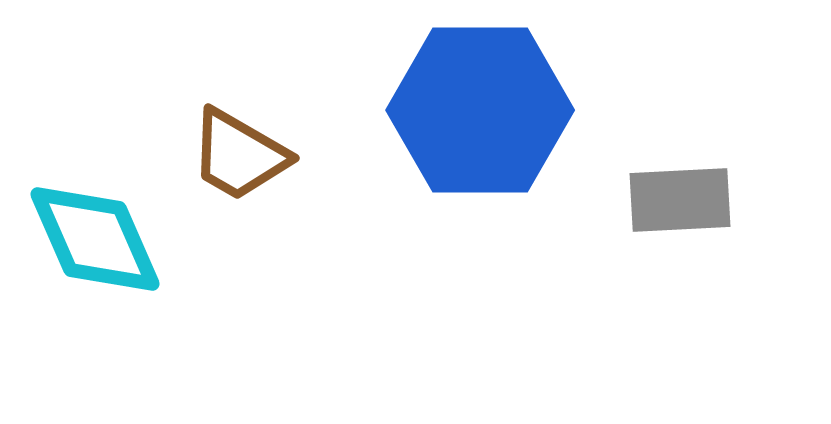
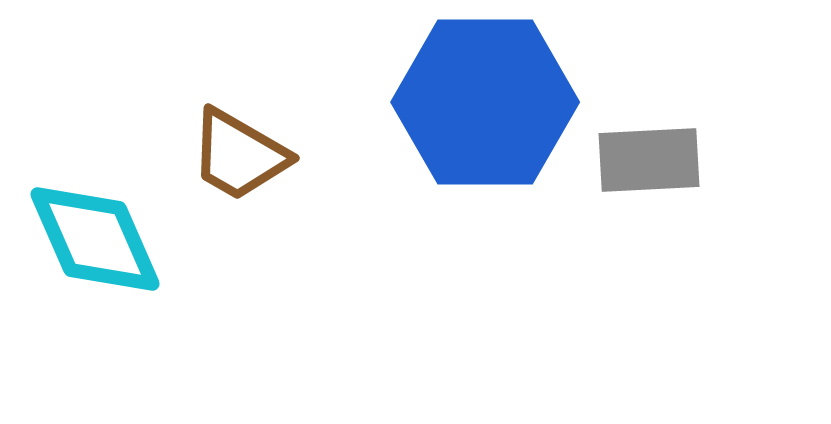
blue hexagon: moved 5 px right, 8 px up
gray rectangle: moved 31 px left, 40 px up
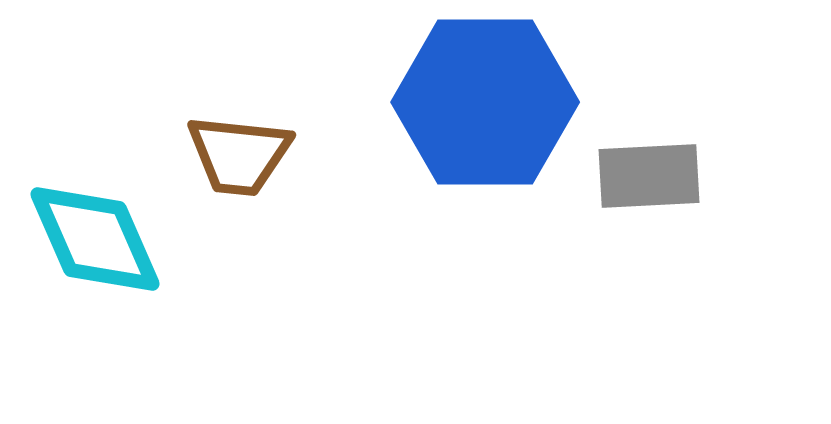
brown trapezoid: rotated 24 degrees counterclockwise
gray rectangle: moved 16 px down
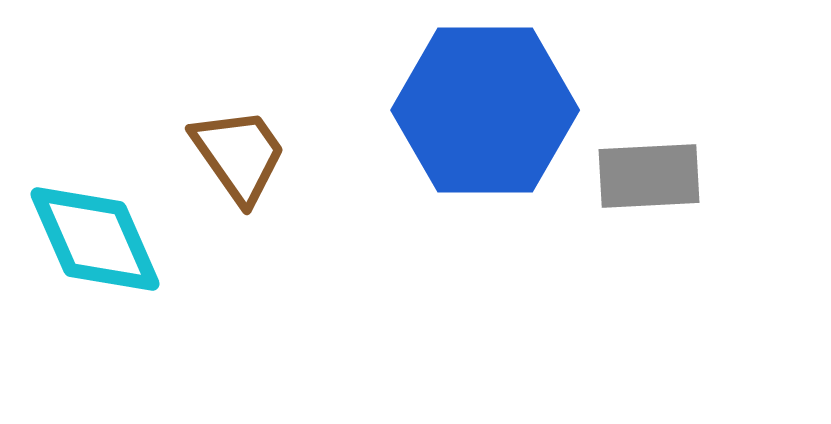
blue hexagon: moved 8 px down
brown trapezoid: rotated 131 degrees counterclockwise
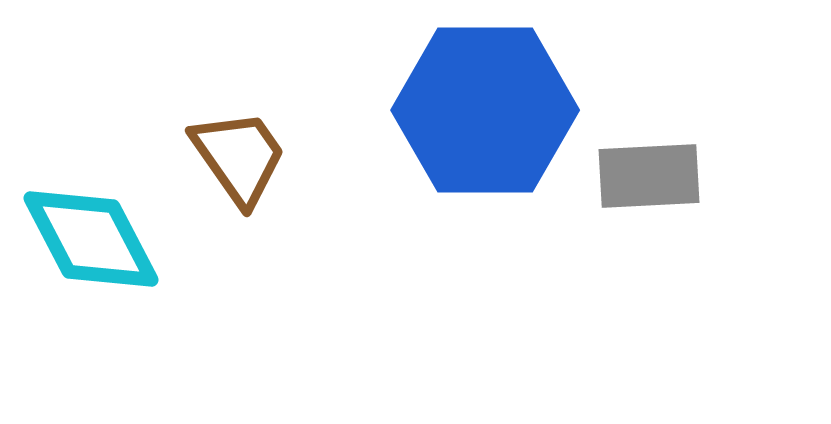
brown trapezoid: moved 2 px down
cyan diamond: moved 4 px left; rotated 4 degrees counterclockwise
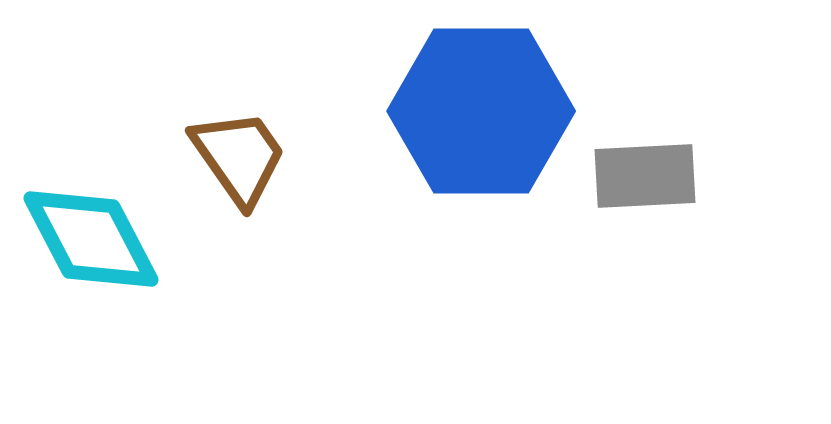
blue hexagon: moved 4 px left, 1 px down
gray rectangle: moved 4 px left
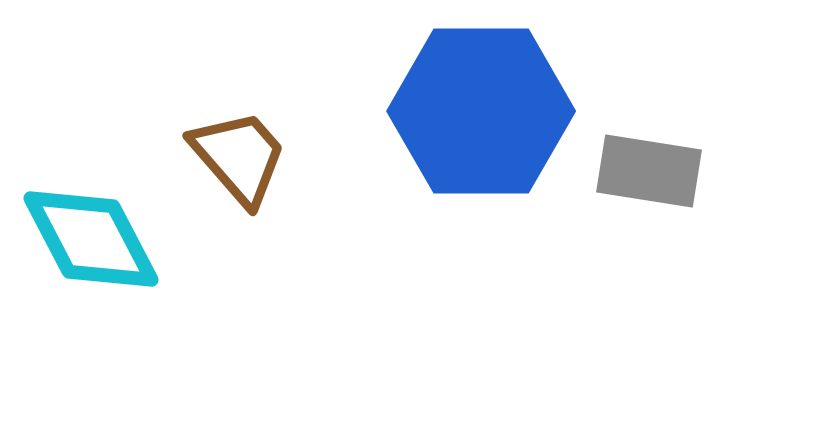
brown trapezoid: rotated 6 degrees counterclockwise
gray rectangle: moved 4 px right, 5 px up; rotated 12 degrees clockwise
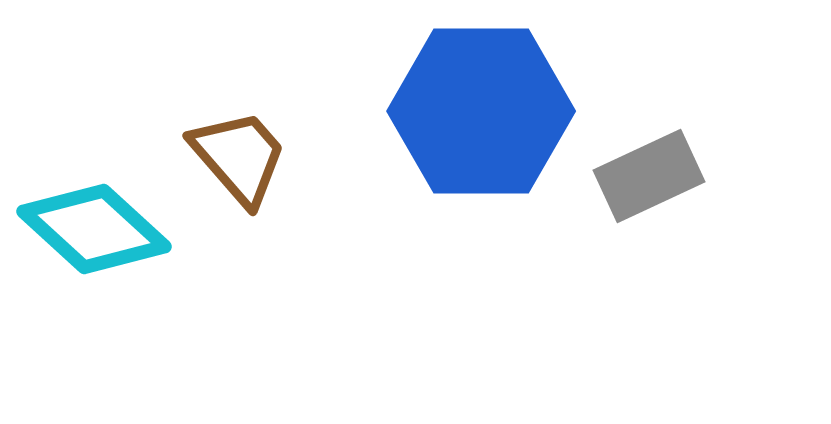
gray rectangle: moved 5 px down; rotated 34 degrees counterclockwise
cyan diamond: moved 3 px right, 10 px up; rotated 20 degrees counterclockwise
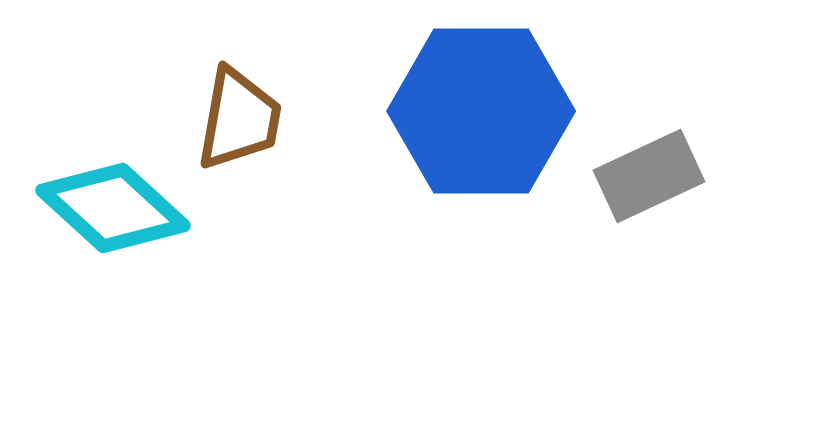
brown trapezoid: moved 38 px up; rotated 51 degrees clockwise
cyan diamond: moved 19 px right, 21 px up
